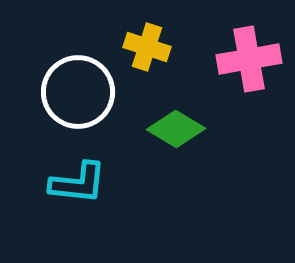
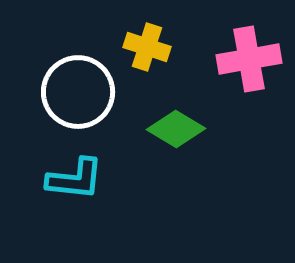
cyan L-shape: moved 3 px left, 4 px up
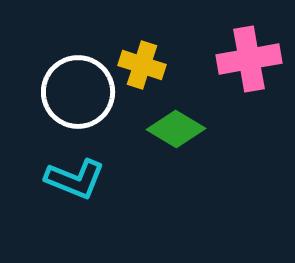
yellow cross: moved 5 px left, 18 px down
cyan L-shape: rotated 16 degrees clockwise
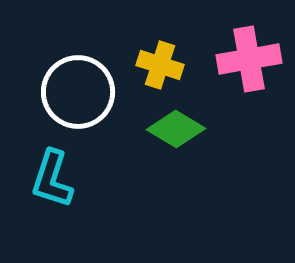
yellow cross: moved 18 px right
cyan L-shape: moved 23 px left; rotated 86 degrees clockwise
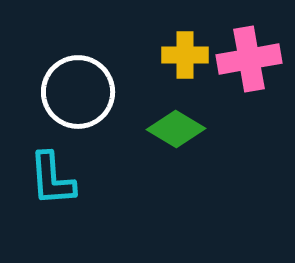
yellow cross: moved 25 px right, 10 px up; rotated 18 degrees counterclockwise
cyan L-shape: rotated 22 degrees counterclockwise
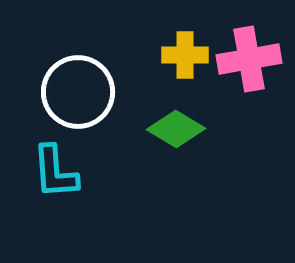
cyan L-shape: moved 3 px right, 7 px up
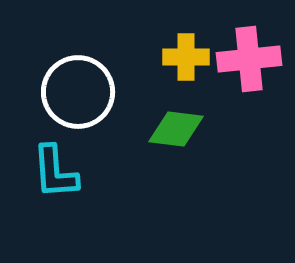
yellow cross: moved 1 px right, 2 px down
pink cross: rotated 4 degrees clockwise
green diamond: rotated 24 degrees counterclockwise
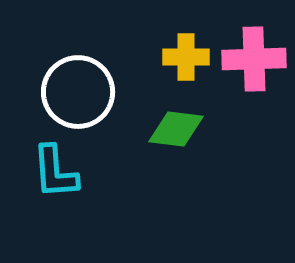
pink cross: moved 5 px right; rotated 4 degrees clockwise
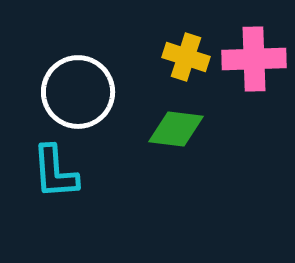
yellow cross: rotated 18 degrees clockwise
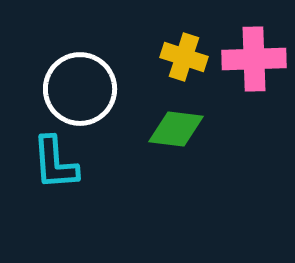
yellow cross: moved 2 px left
white circle: moved 2 px right, 3 px up
cyan L-shape: moved 9 px up
